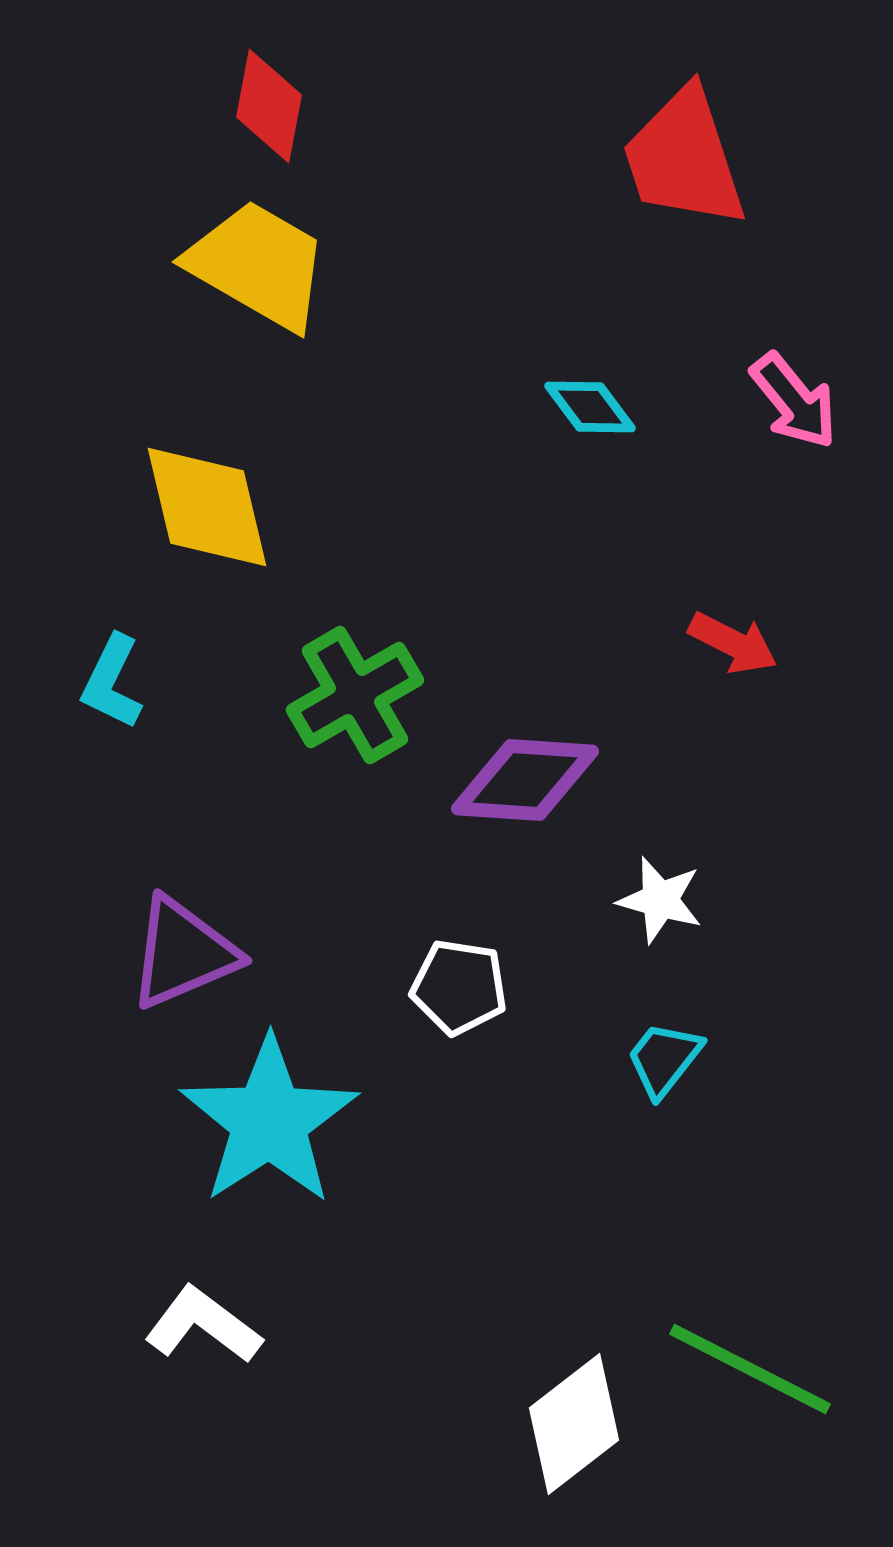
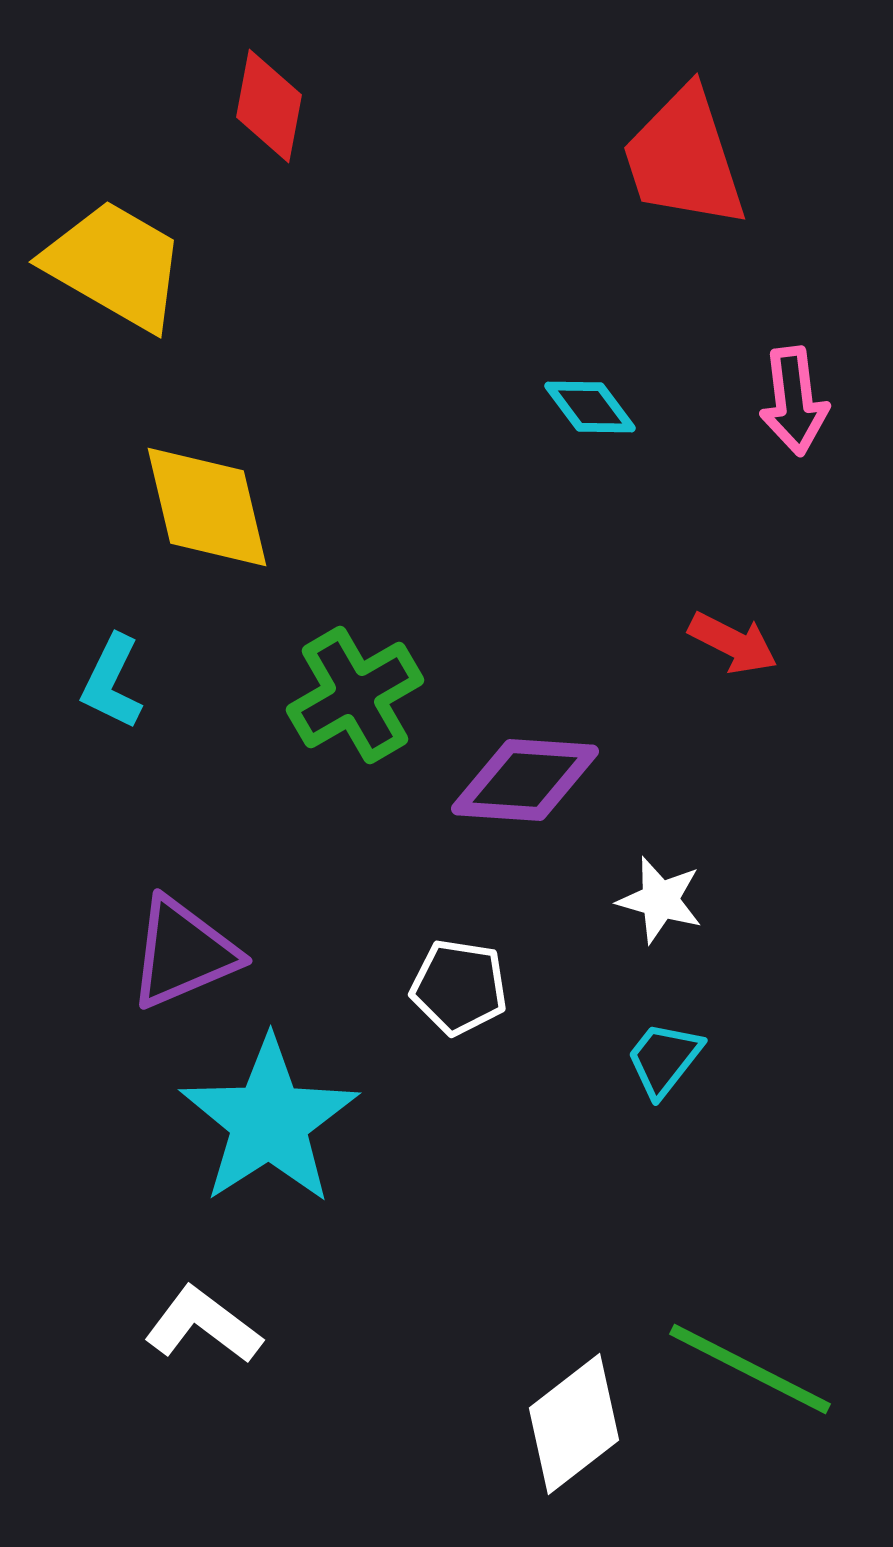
yellow trapezoid: moved 143 px left
pink arrow: rotated 32 degrees clockwise
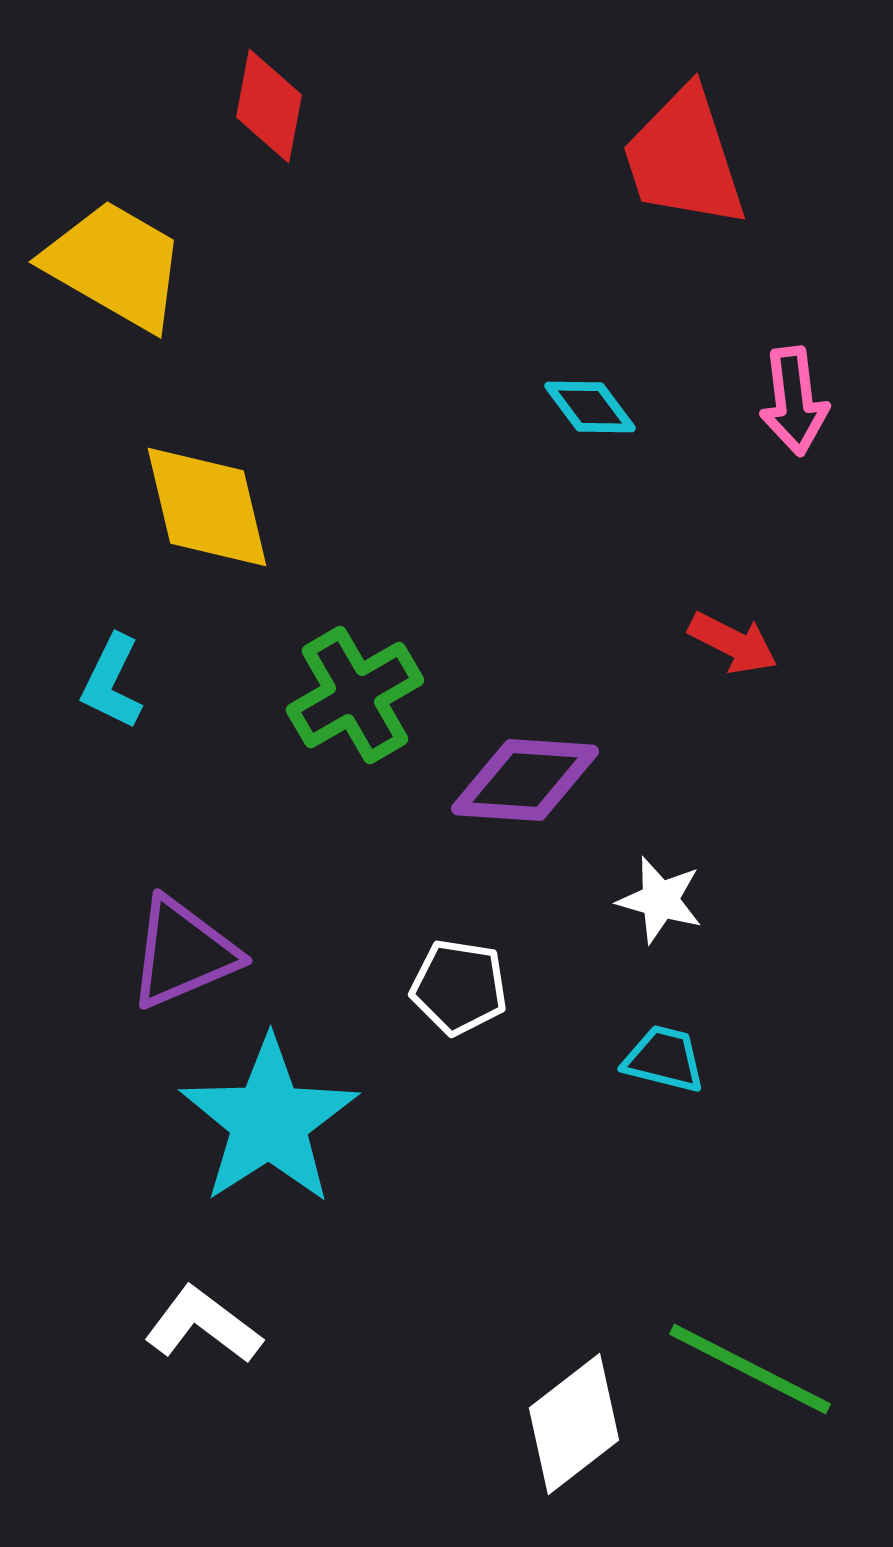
cyan trapezoid: rotated 66 degrees clockwise
